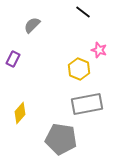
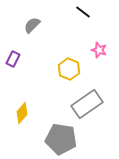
yellow hexagon: moved 10 px left
gray rectangle: rotated 24 degrees counterclockwise
yellow diamond: moved 2 px right
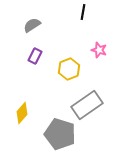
black line: rotated 63 degrees clockwise
gray semicircle: rotated 12 degrees clockwise
purple rectangle: moved 22 px right, 3 px up
yellow hexagon: rotated 15 degrees clockwise
gray rectangle: moved 1 px down
gray pentagon: moved 1 px left, 5 px up; rotated 8 degrees clockwise
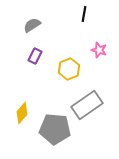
black line: moved 1 px right, 2 px down
gray pentagon: moved 5 px left, 5 px up; rotated 12 degrees counterclockwise
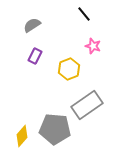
black line: rotated 49 degrees counterclockwise
pink star: moved 6 px left, 4 px up
yellow diamond: moved 23 px down
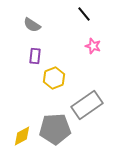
gray semicircle: rotated 114 degrees counterclockwise
purple rectangle: rotated 21 degrees counterclockwise
yellow hexagon: moved 15 px left, 9 px down
gray pentagon: rotated 8 degrees counterclockwise
yellow diamond: rotated 20 degrees clockwise
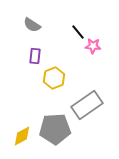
black line: moved 6 px left, 18 px down
pink star: rotated 14 degrees counterclockwise
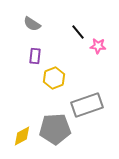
gray semicircle: moved 1 px up
pink star: moved 5 px right
gray rectangle: rotated 16 degrees clockwise
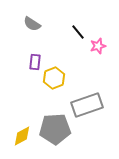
pink star: rotated 21 degrees counterclockwise
purple rectangle: moved 6 px down
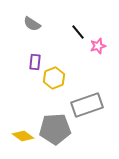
yellow diamond: moved 1 px right; rotated 65 degrees clockwise
